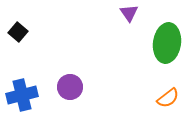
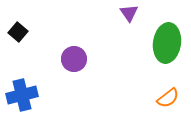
purple circle: moved 4 px right, 28 px up
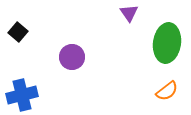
purple circle: moved 2 px left, 2 px up
orange semicircle: moved 1 px left, 7 px up
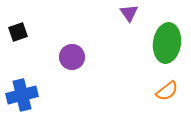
black square: rotated 30 degrees clockwise
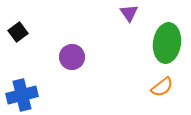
black square: rotated 18 degrees counterclockwise
orange semicircle: moved 5 px left, 4 px up
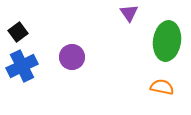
green ellipse: moved 2 px up
orange semicircle: rotated 130 degrees counterclockwise
blue cross: moved 29 px up; rotated 12 degrees counterclockwise
